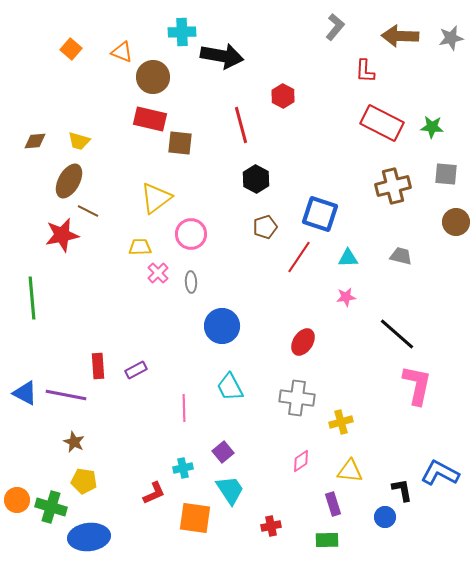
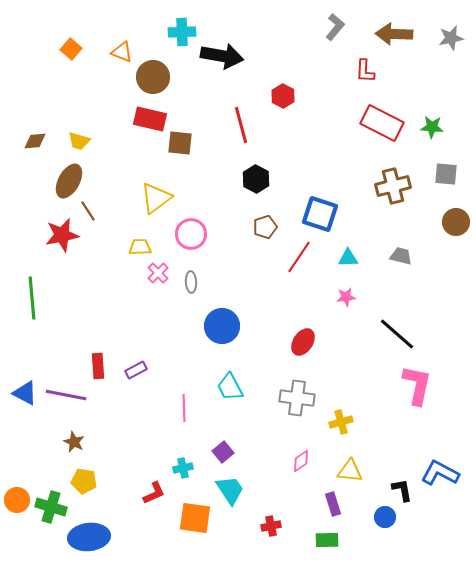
brown arrow at (400, 36): moved 6 px left, 2 px up
brown line at (88, 211): rotated 30 degrees clockwise
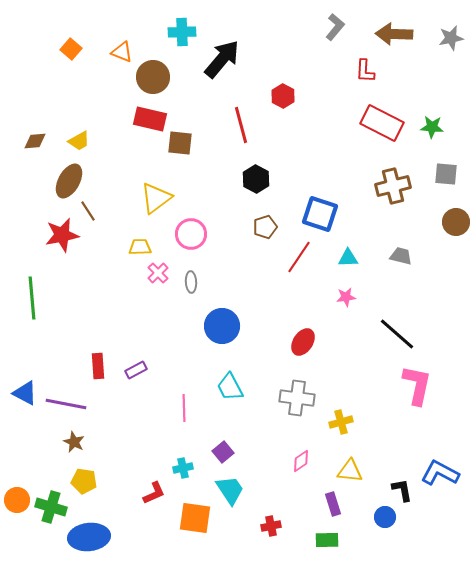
black arrow at (222, 56): moved 3 px down; rotated 60 degrees counterclockwise
yellow trapezoid at (79, 141): rotated 45 degrees counterclockwise
purple line at (66, 395): moved 9 px down
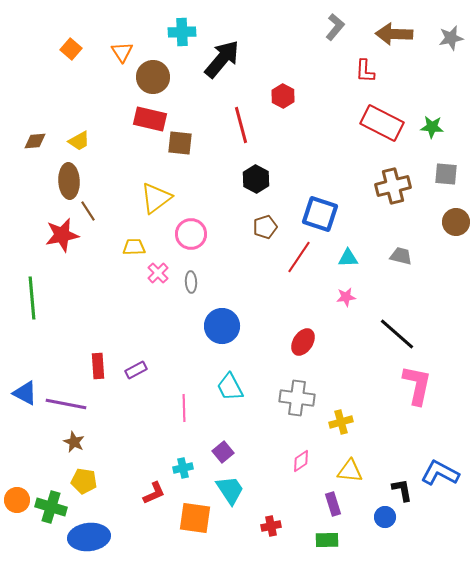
orange triangle at (122, 52): rotated 35 degrees clockwise
brown ellipse at (69, 181): rotated 32 degrees counterclockwise
yellow trapezoid at (140, 247): moved 6 px left
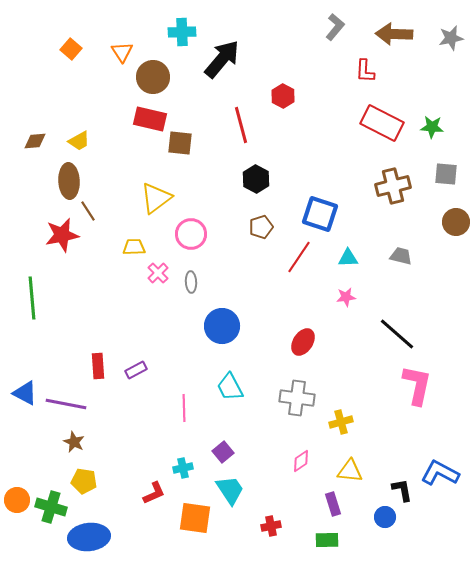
brown pentagon at (265, 227): moved 4 px left
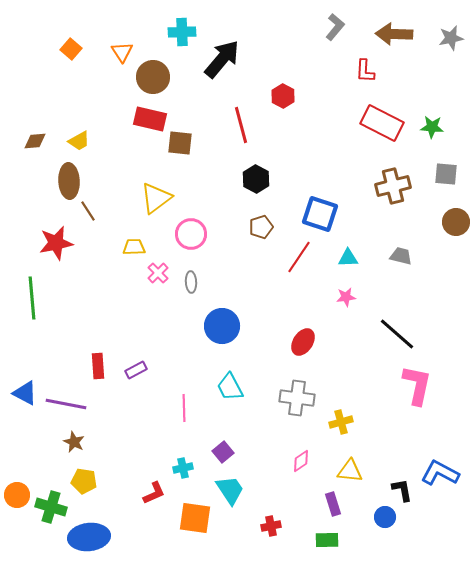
red star at (62, 235): moved 6 px left, 8 px down
orange circle at (17, 500): moved 5 px up
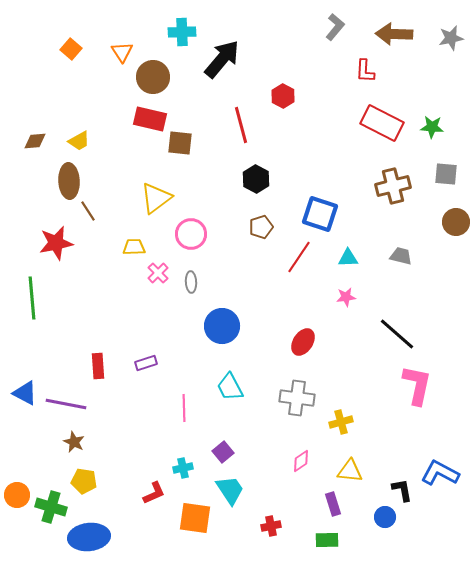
purple rectangle at (136, 370): moved 10 px right, 7 px up; rotated 10 degrees clockwise
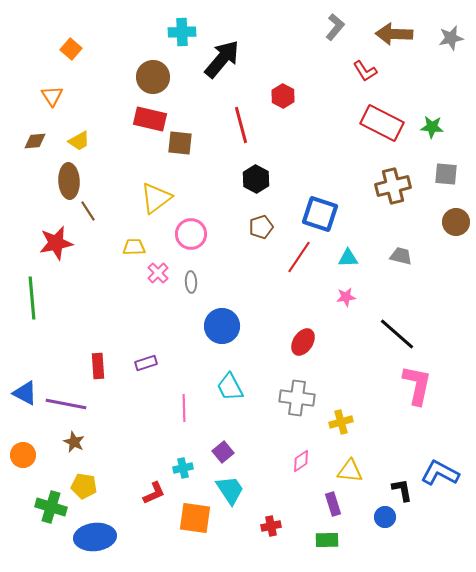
orange triangle at (122, 52): moved 70 px left, 44 px down
red L-shape at (365, 71): rotated 35 degrees counterclockwise
yellow pentagon at (84, 481): moved 5 px down
orange circle at (17, 495): moved 6 px right, 40 px up
blue ellipse at (89, 537): moved 6 px right
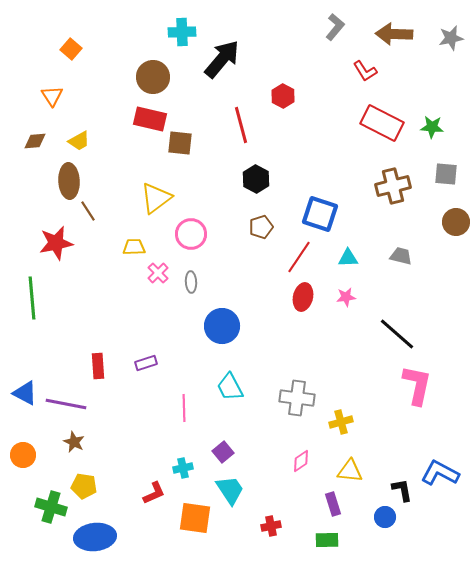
red ellipse at (303, 342): moved 45 px up; rotated 20 degrees counterclockwise
